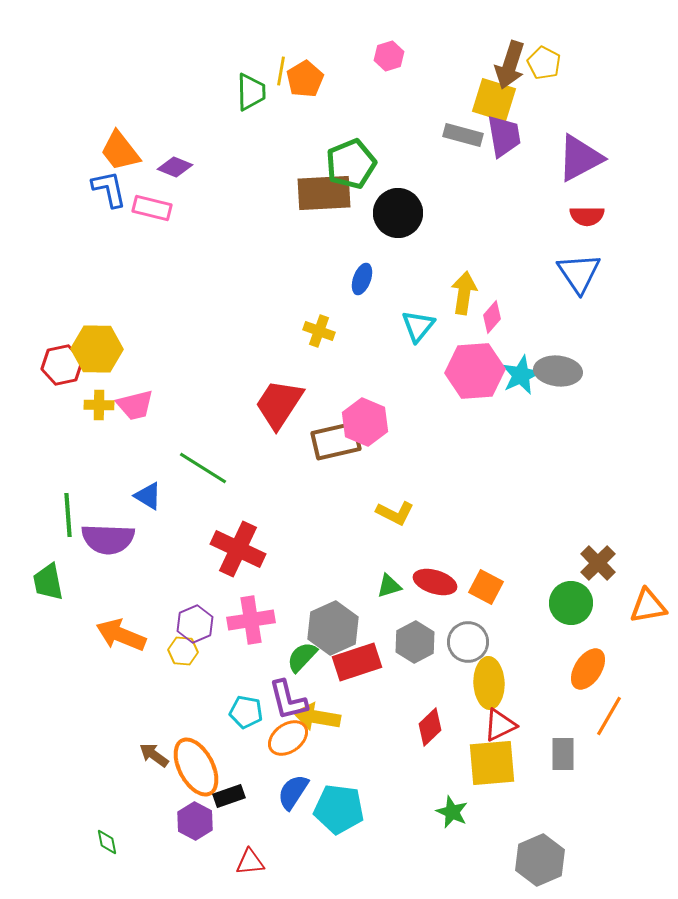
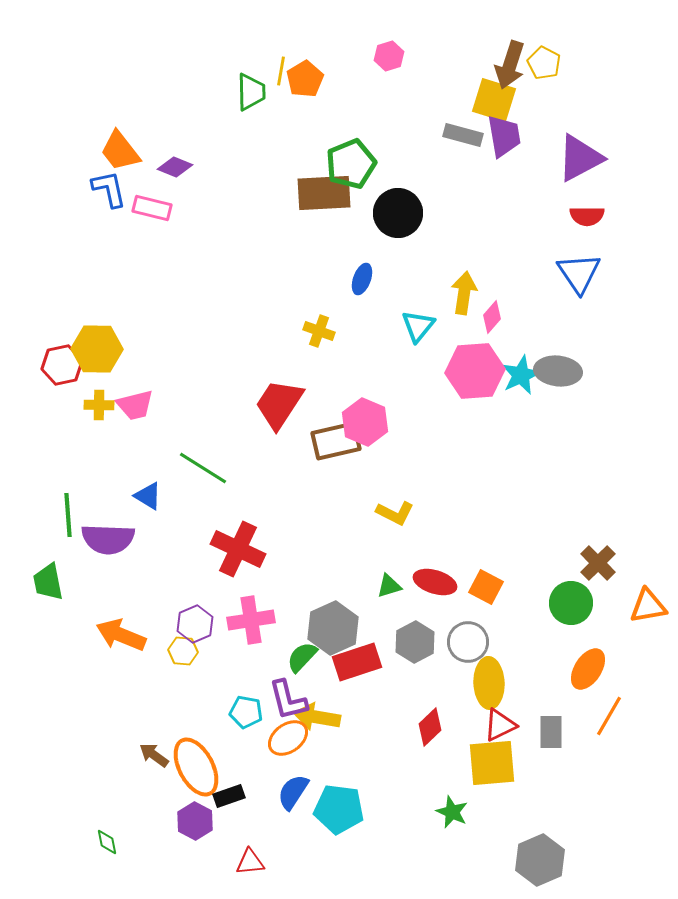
gray rectangle at (563, 754): moved 12 px left, 22 px up
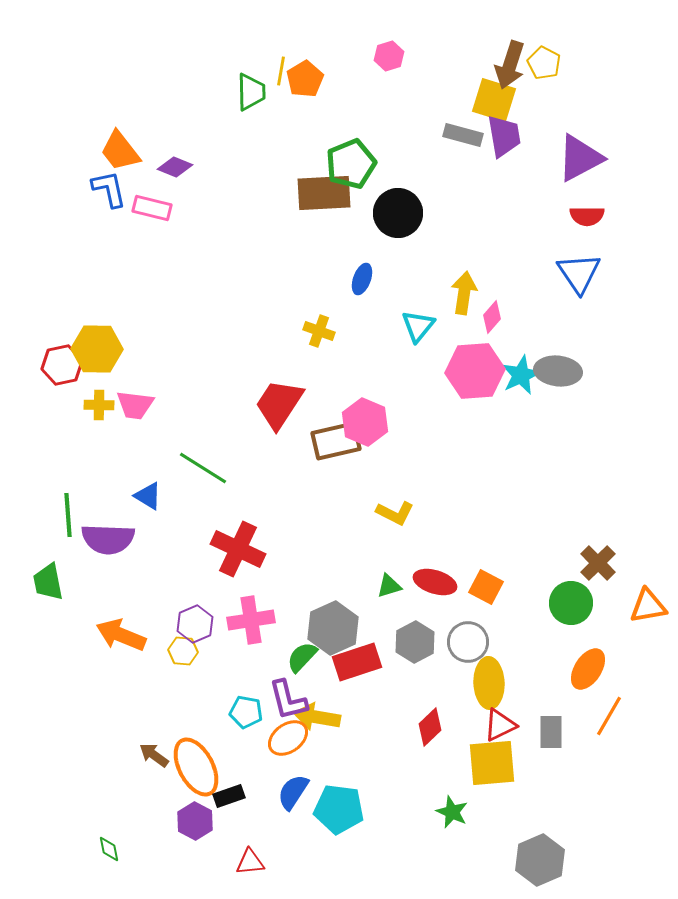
pink trapezoid at (135, 405): rotated 21 degrees clockwise
green diamond at (107, 842): moved 2 px right, 7 px down
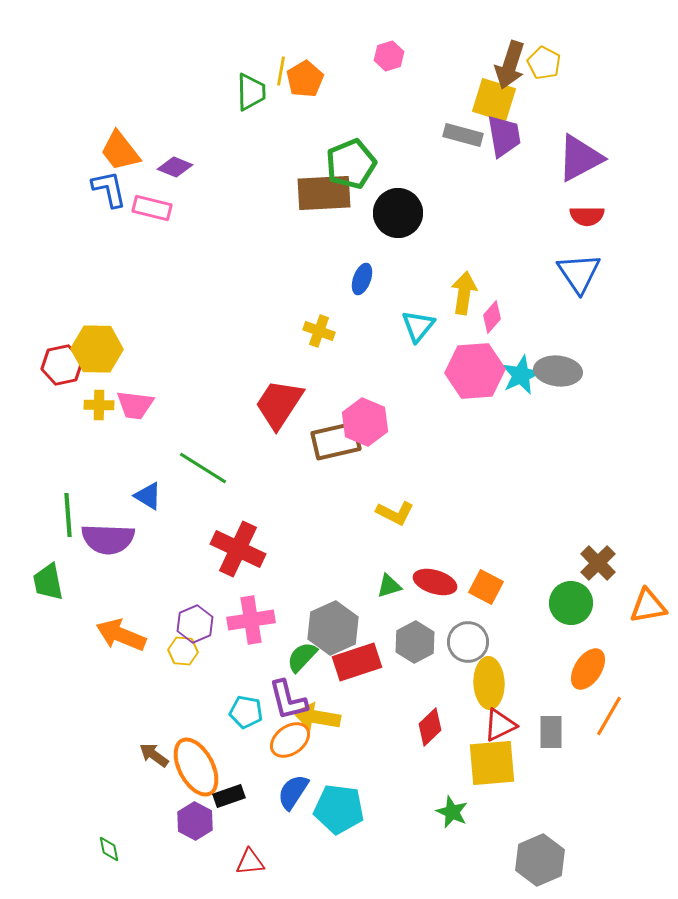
orange ellipse at (288, 738): moved 2 px right, 2 px down
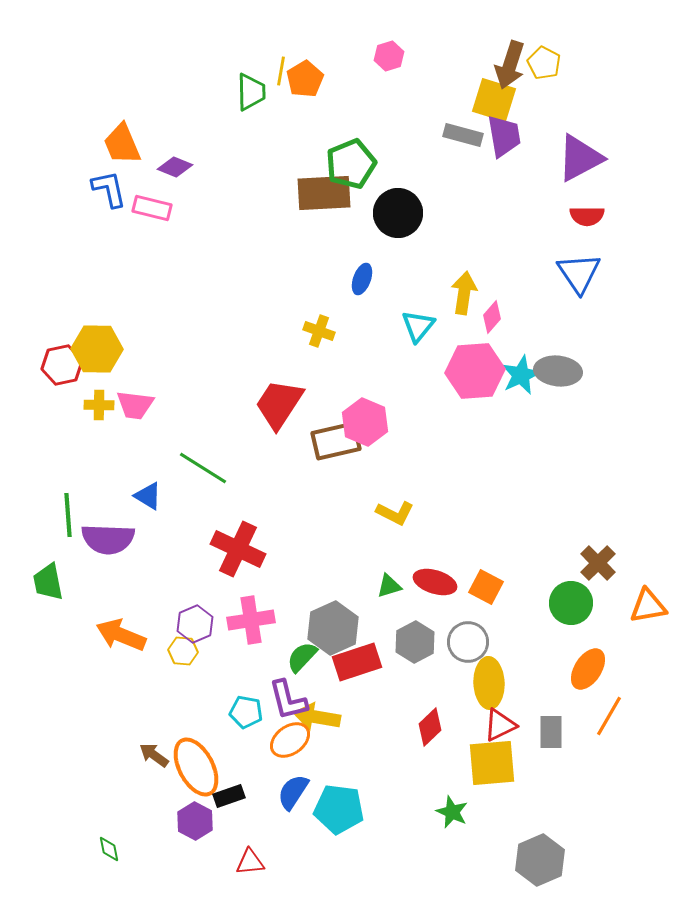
orange trapezoid at (120, 151): moved 2 px right, 7 px up; rotated 15 degrees clockwise
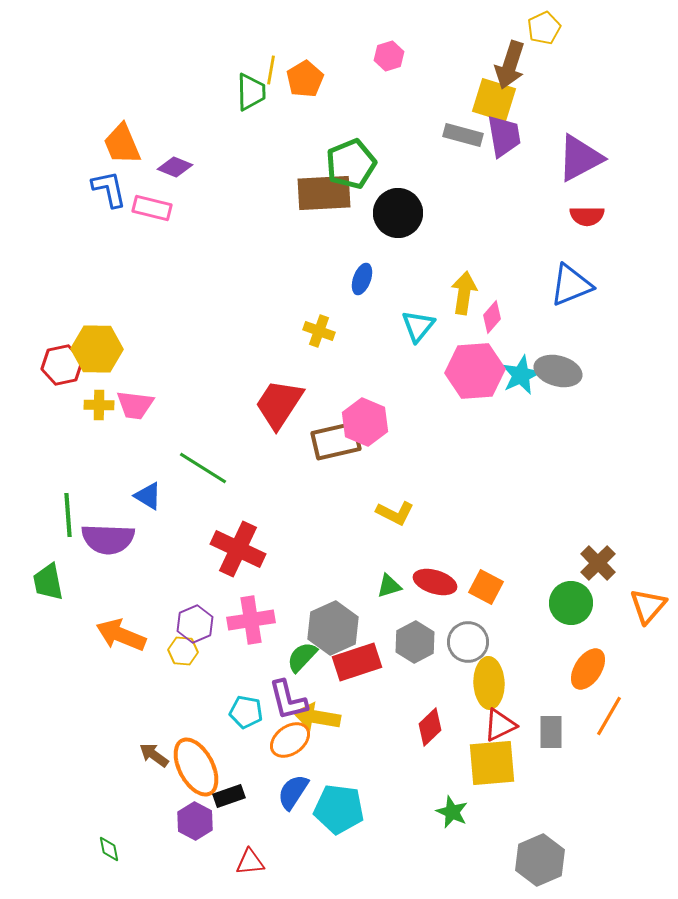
yellow pentagon at (544, 63): moved 35 px up; rotated 20 degrees clockwise
yellow line at (281, 71): moved 10 px left, 1 px up
blue triangle at (579, 273): moved 8 px left, 12 px down; rotated 42 degrees clockwise
gray ellipse at (558, 371): rotated 9 degrees clockwise
orange triangle at (648, 606): rotated 39 degrees counterclockwise
